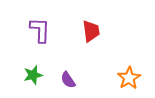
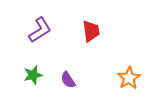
purple L-shape: rotated 56 degrees clockwise
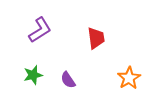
red trapezoid: moved 5 px right, 7 px down
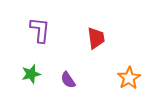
purple L-shape: rotated 52 degrees counterclockwise
green star: moved 2 px left, 1 px up
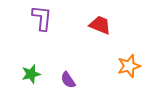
purple L-shape: moved 2 px right, 12 px up
red trapezoid: moved 4 px right, 13 px up; rotated 60 degrees counterclockwise
orange star: moved 12 px up; rotated 15 degrees clockwise
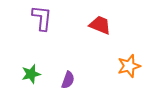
purple semicircle: rotated 126 degrees counterclockwise
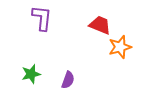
orange star: moved 9 px left, 19 px up
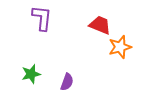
purple semicircle: moved 1 px left, 2 px down
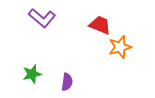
purple L-shape: rotated 124 degrees clockwise
green star: moved 1 px right
purple semicircle: rotated 12 degrees counterclockwise
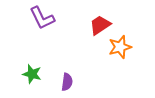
purple L-shape: rotated 24 degrees clockwise
red trapezoid: rotated 55 degrees counterclockwise
green star: rotated 30 degrees clockwise
